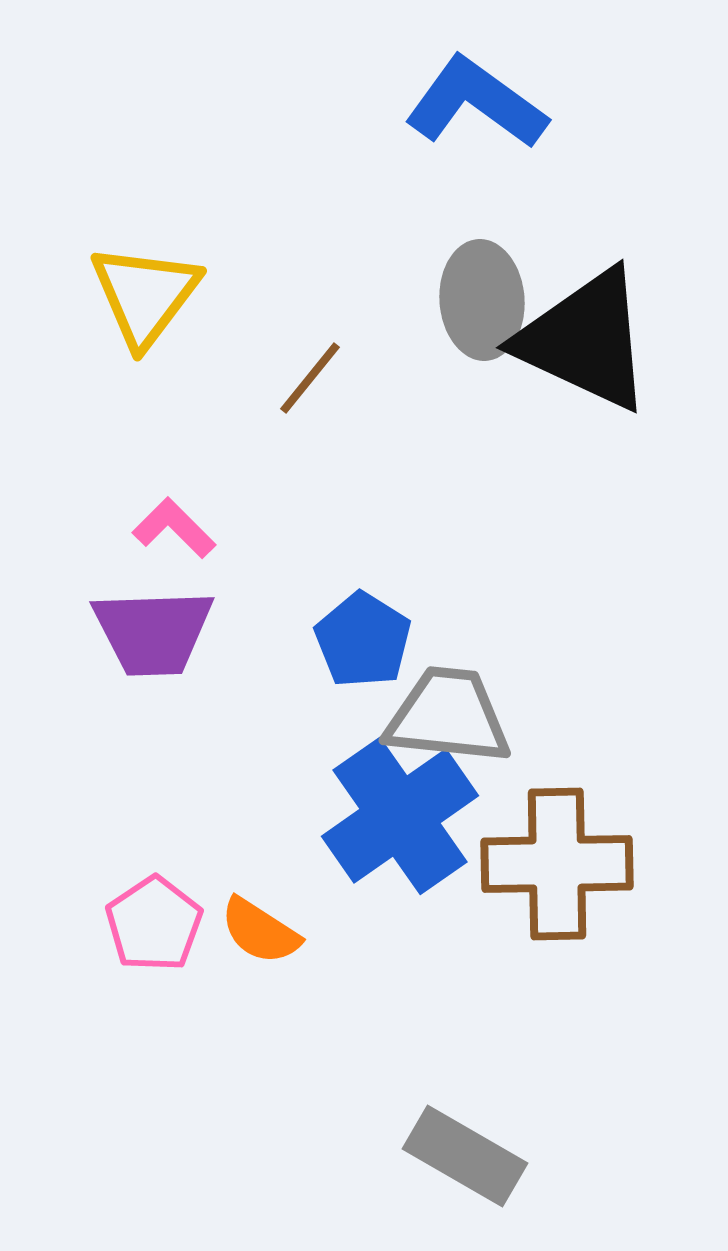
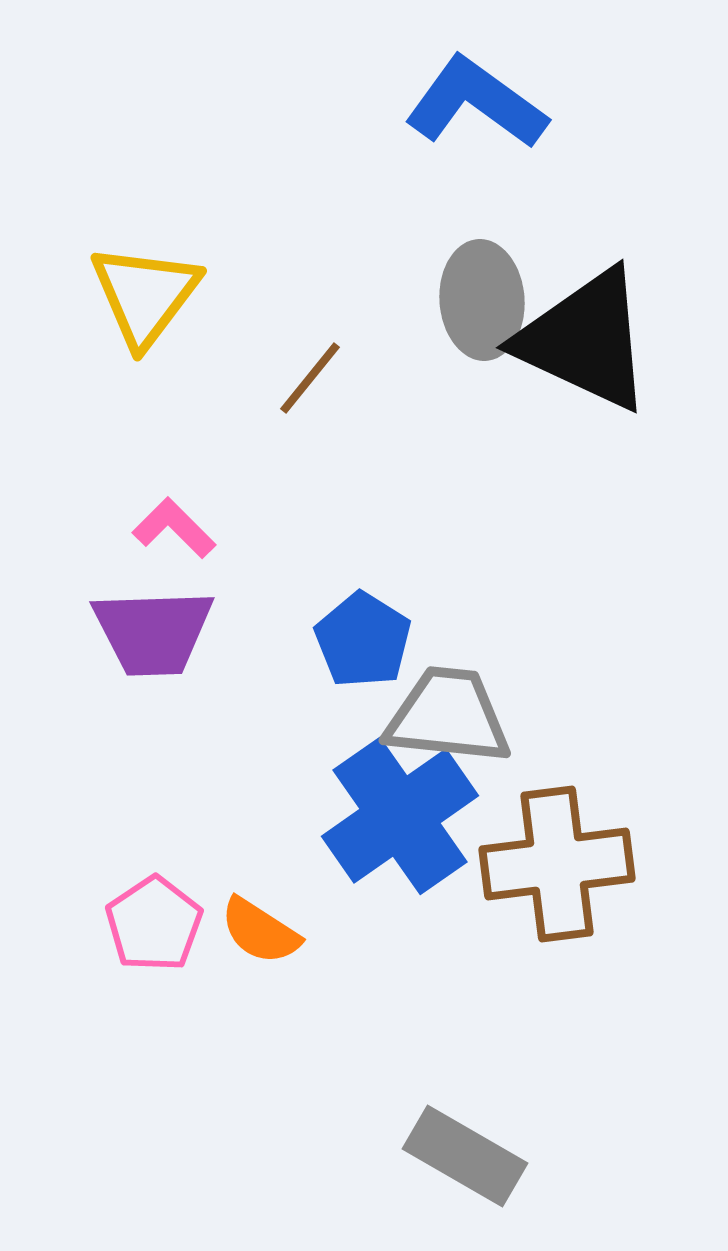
brown cross: rotated 6 degrees counterclockwise
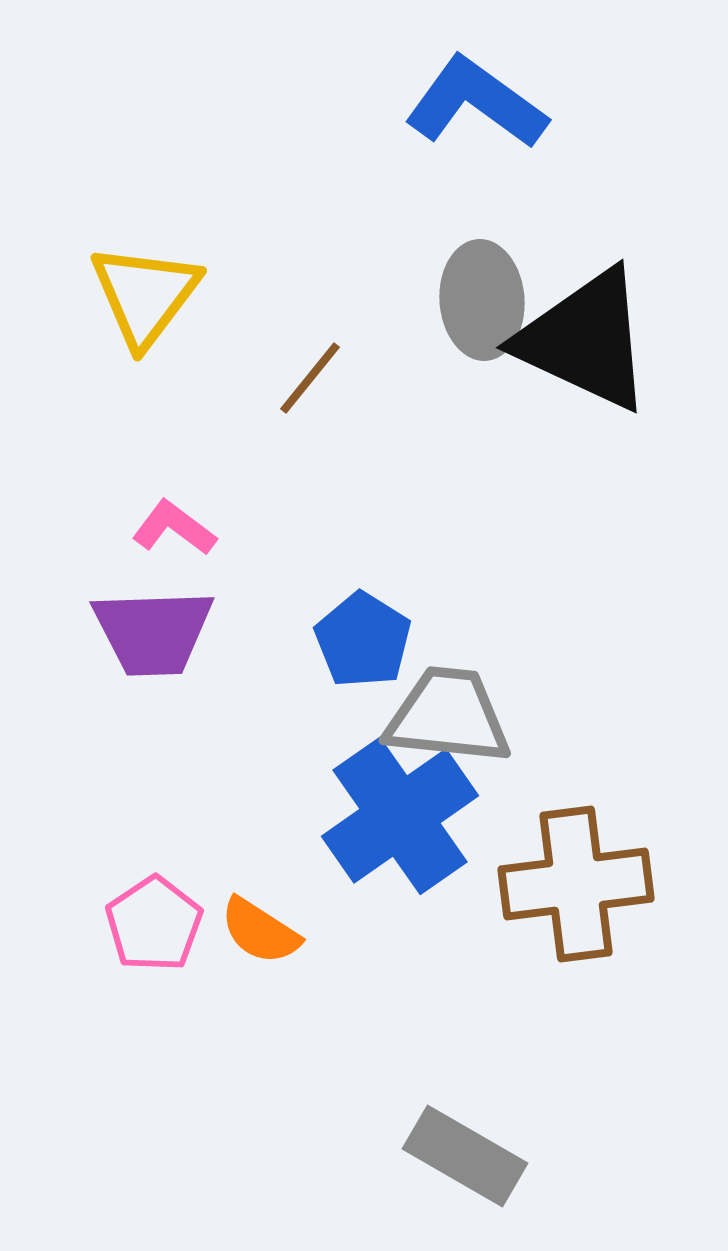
pink L-shape: rotated 8 degrees counterclockwise
brown cross: moved 19 px right, 20 px down
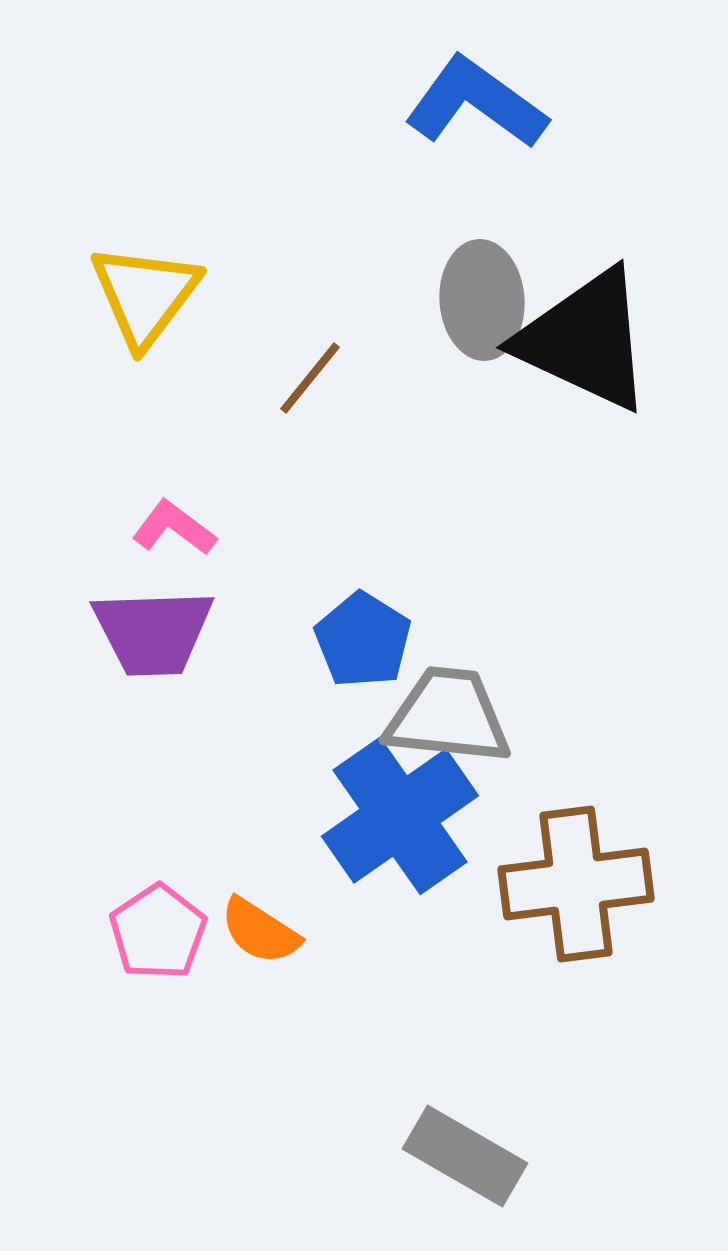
pink pentagon: moved 4 px right, 8 px down
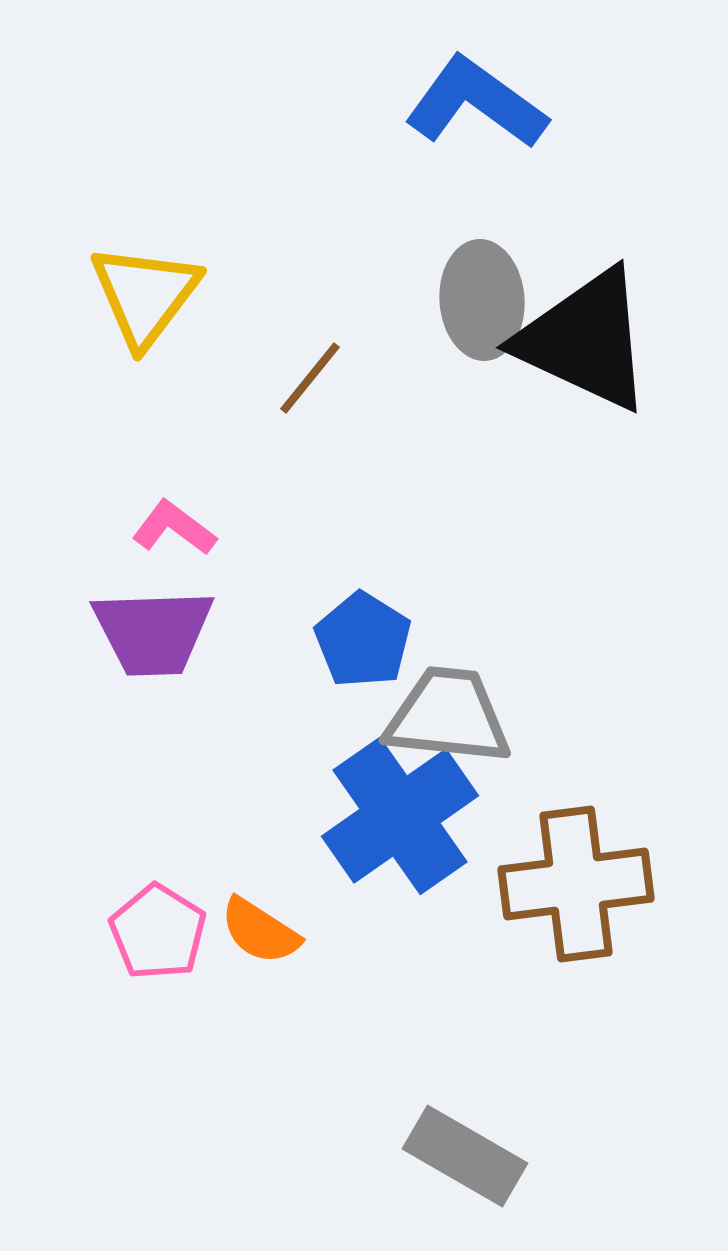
pink pentagon: rotated 6 degrees counterclockwise
